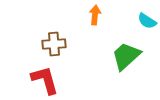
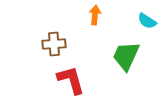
green trapezoid: rotated 24 degrees counterclockwise
red L-shape: moved 26 px right
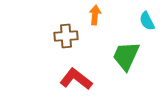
cyan semicircle: rotated 30 degrees clockwise
brown cross: moved 12 px right, 8 px up
red L-shape: moved 5 px right, 1 px up; rotated 36 degrees counterclockwise
